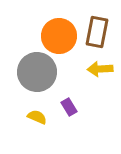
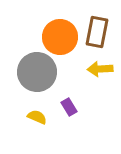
orange circle: moved 1 px right, 1 px down
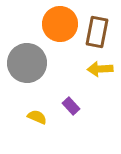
orange circle: moved 13 px up
gray circle: moved 10 px left, 9 px up
purple rectangle: moved 2 px right, 1 px up; rotated 12 degrees counterclockwise
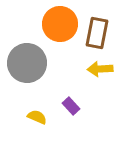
brown rectangle: moved 1 px down
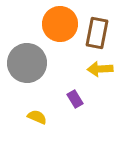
purple rectangle: moved 4 px right, 7 px up; rotated 12 degrees clockwise
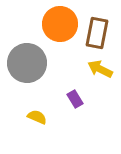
yellow arrow: rotated 30 degrees clockwise
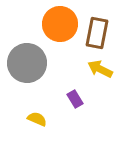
yellow semicircle: moved 2 px down
